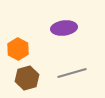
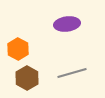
purple ellipse: moved 3 px right, 4 px up
brown hexagon: rotated 15 degrees counterclockwise
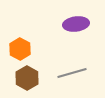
purple ellipse: moved 9 px right
orange hexagon: moved 2 px right
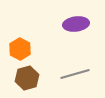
gray line: moved 3 px right, 1 px down
brown hexagon: rotated 15 degrees clockwise
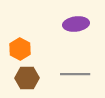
gray line: rotated 16 degrees clockwise
brown hexagon: rotated 15 degrees clockwise
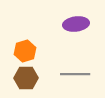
orange hexagon: moved 5 px right, 2 px down; rotated 15 degrees clockwise
brown hexagon: moved 1 px left
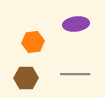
orange hexagon: moved 8 px right, 9 px up; rotated 10 degrees clockwise
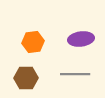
purple ellipse: moved 5 px right, 15 px down
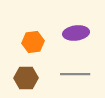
purple ellipse: moved 5 px left, 6 px up
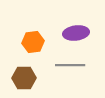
gray line: moved 5 px left, 9 px up
brown hexagon: moved 2 px left
